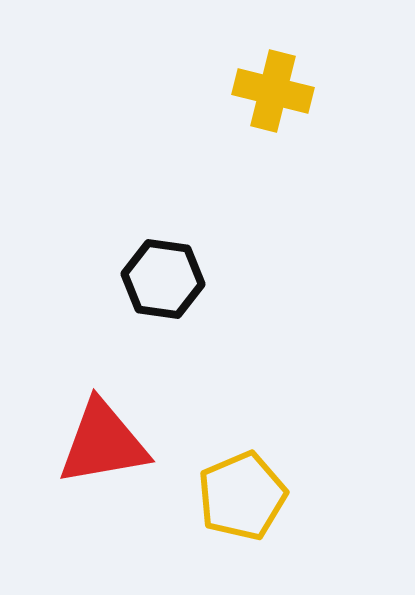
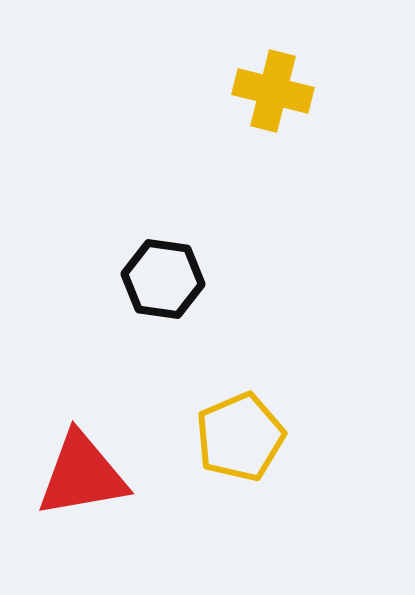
red triangle: moved 21 px left, 32 px down
yellow pentagon: moved 2 px left, 59 px up
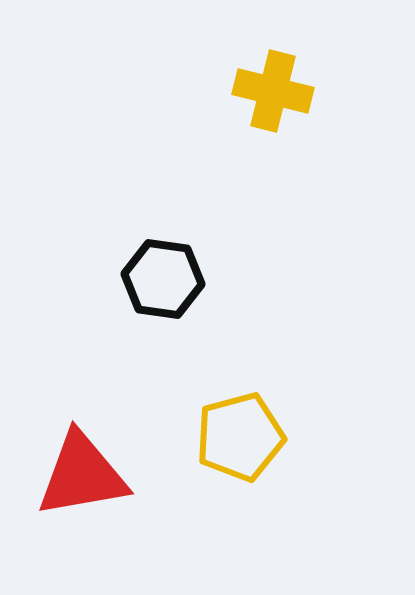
yellow pentagon: rotated 8 degrees clockwise
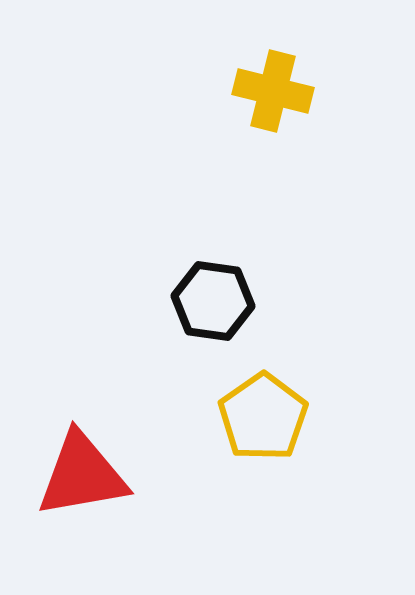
black hexagon: moved 50 px right, 22 px down
yellow pentagon: moved 23 px right, 20 px up; rotated 20 degrees counterclockwise
